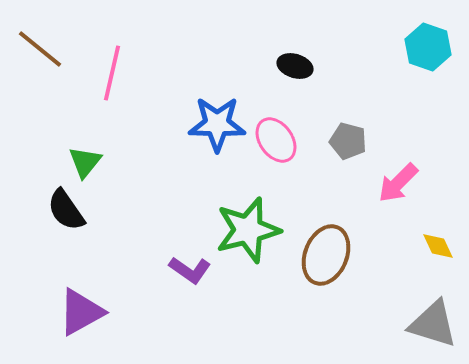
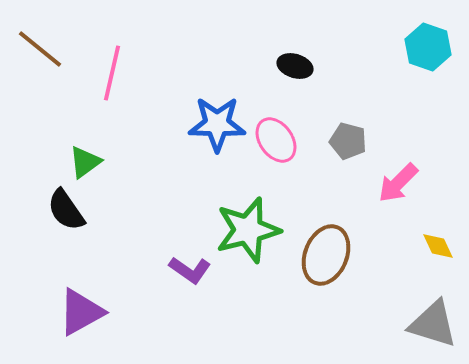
green triangle: rotated 15 degrees clockwise
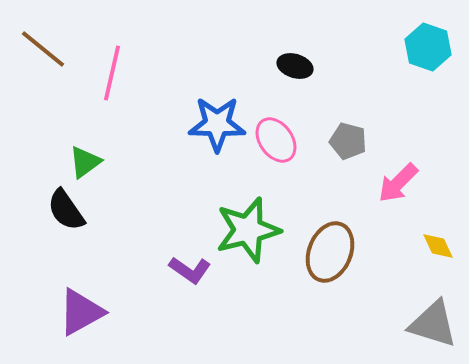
brown line: moved 3 px right
brown ellipse: moved 4 px right, 3 px up
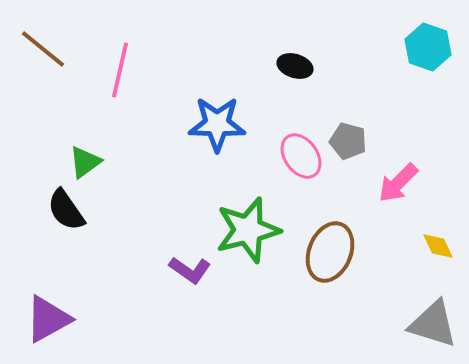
pink line: moved 8 px right, 3 px up
pink ellipse: moved 25 px right, 16 px down
purple triangle: moved 33 px left, 7 px down
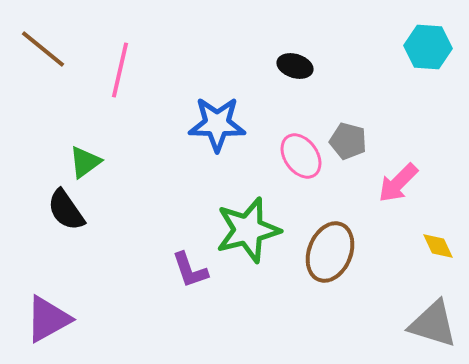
cyan hexagon: rotated 15 degrees counterclockwise
purple L-shape: rotated 36 degrees clockwise
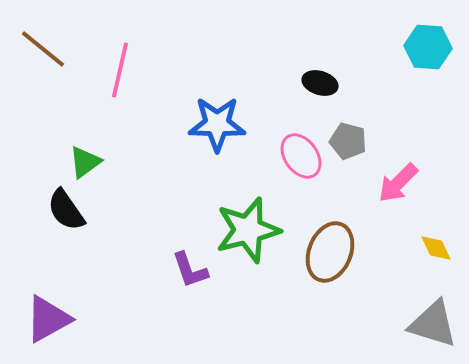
black ellipse: moved 25 px right, 17 px down
yellow diamond: moved 2 px left, 2 px down
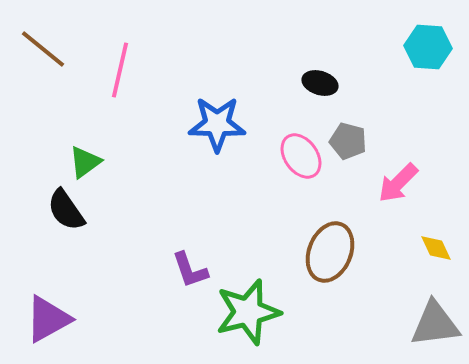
green star: moved 82 px down
gray triangle: moved 2 px right; rotated 24 degrees counterclockwise
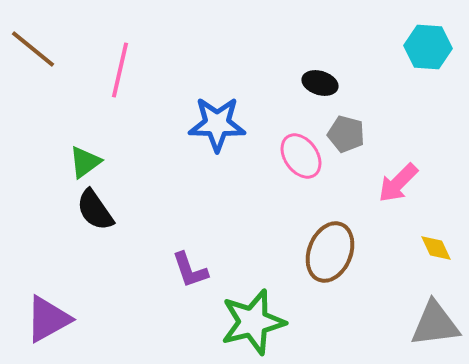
brown line: moved 10 px left
gray pentagon: moved 2 px left, 7 px up
black semicircle: moved 29 px right
green star: moved 5 px right, 10 px down
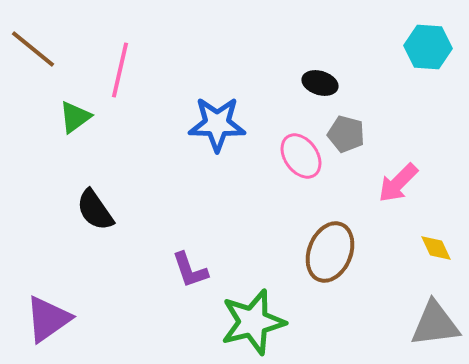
green triangle: moved 10 px left, 45 px up
purple triangle: rotated 6 degrees counterclockwise
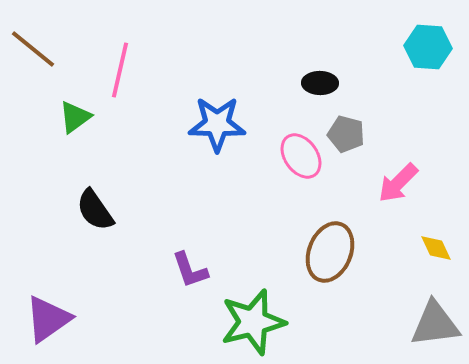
black ellipse: rotated 16 degrees counterclockwise
